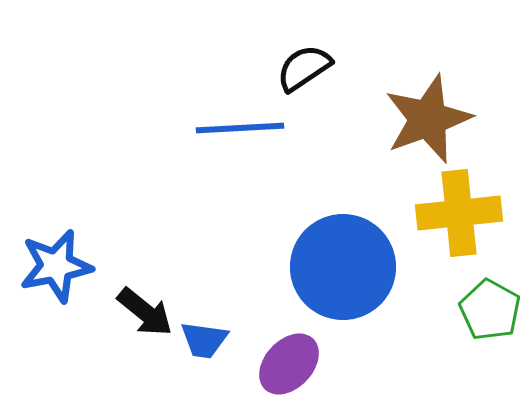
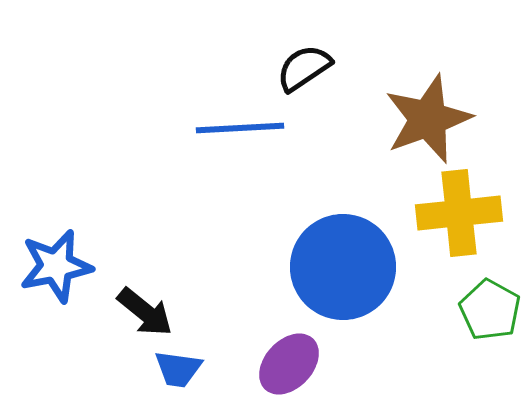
blue trapezoid: moved 26 px left, 29 px down
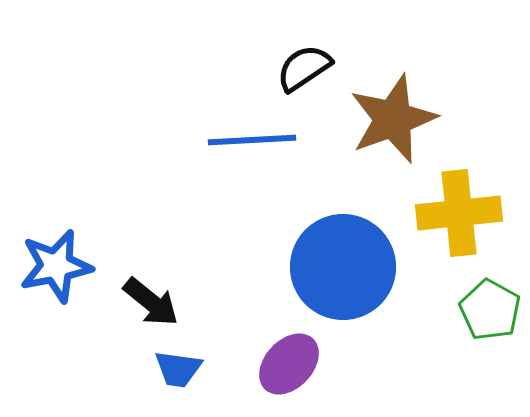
brown star: moved 35 px left
blue line: moved 12 px right, 12 px down
black arrow: moved 6 px right, 10 px up
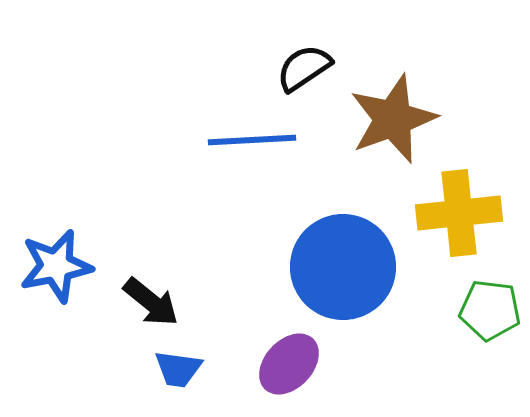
green pentagon: rotated 22 degrees counterclockwise
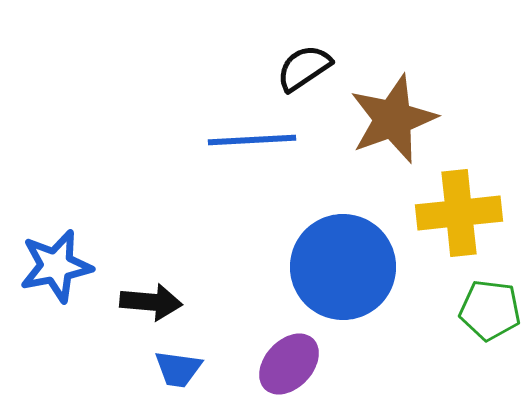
black arrow: rotated 34 degrees counterclockwise
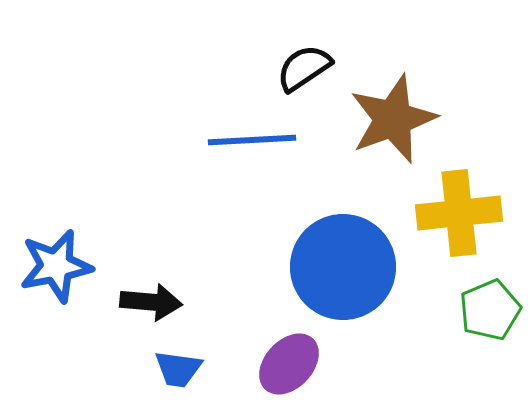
green pentagon: rotated 30 degrees counterclockwise
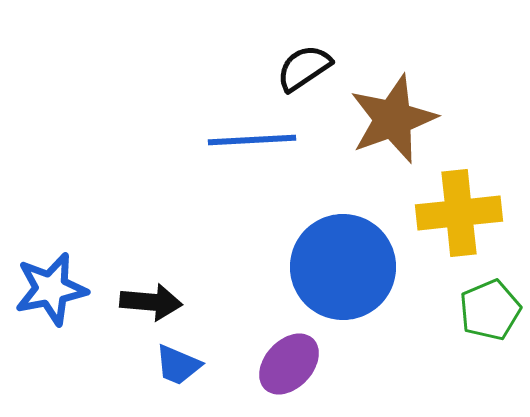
blue star: moved 5 px left, 23 px down
blue trapezoid: moved 4 px up; rotated 15 degrees clockwise
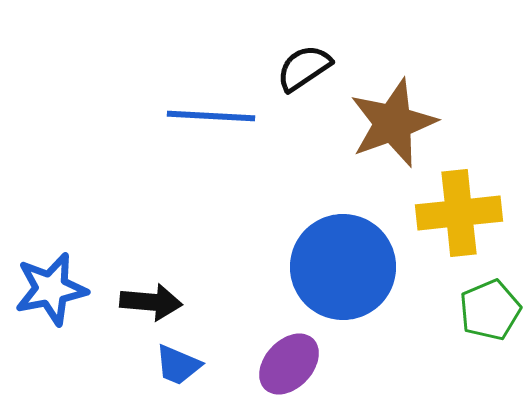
brown star: moved 4 px down
blue line: moved 41 px left, 24 px up; rotated 6 degrees clockwise
